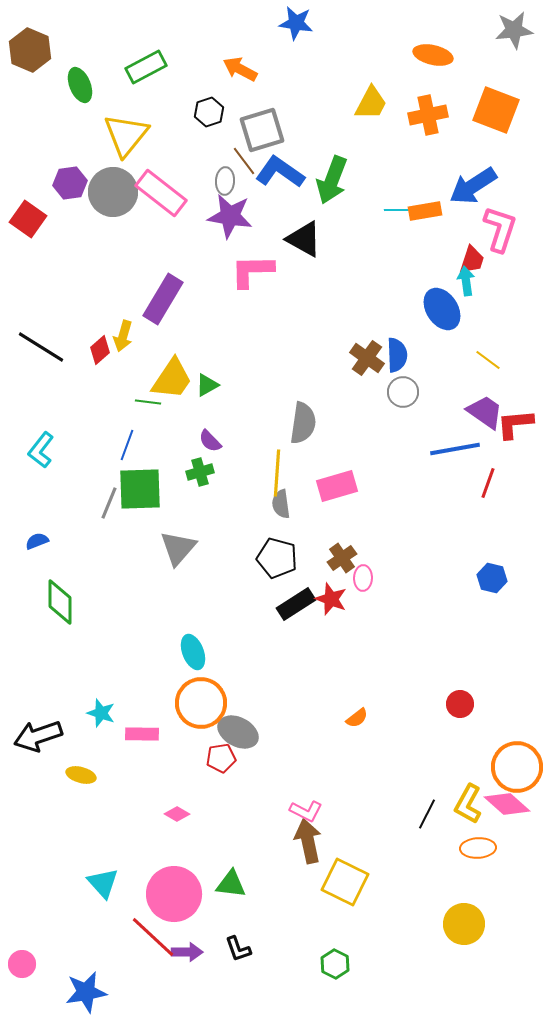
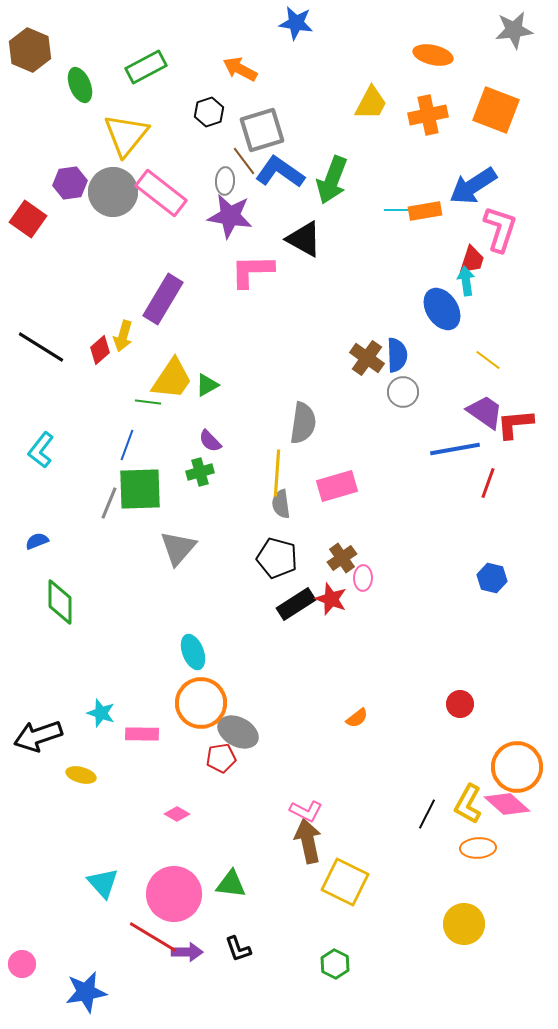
red line at (153, 937): rotated 12 degrees counterclockwise
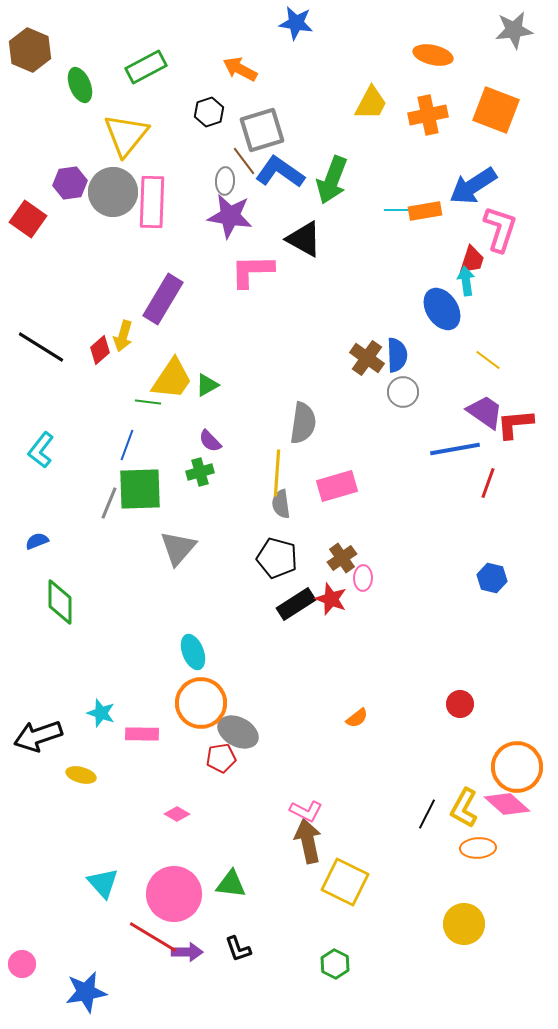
pink rectangle at (161, 193): moved 9 px left, 9 px down; rotated 54 degrees clockwise
yellow L-shape at (468, 804): moved 4 px left, 4 px down
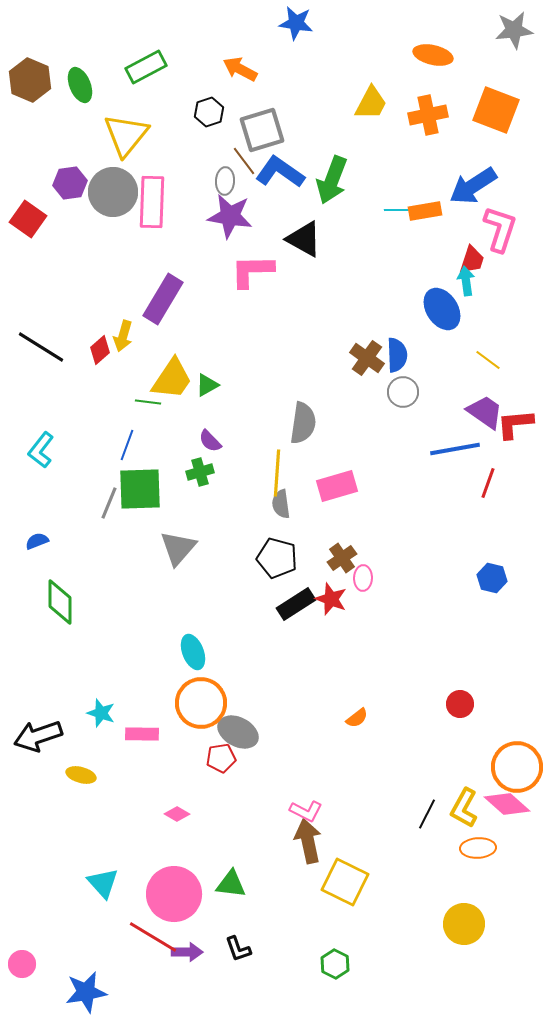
brown hexagon at (30, 50): moved 30 px down
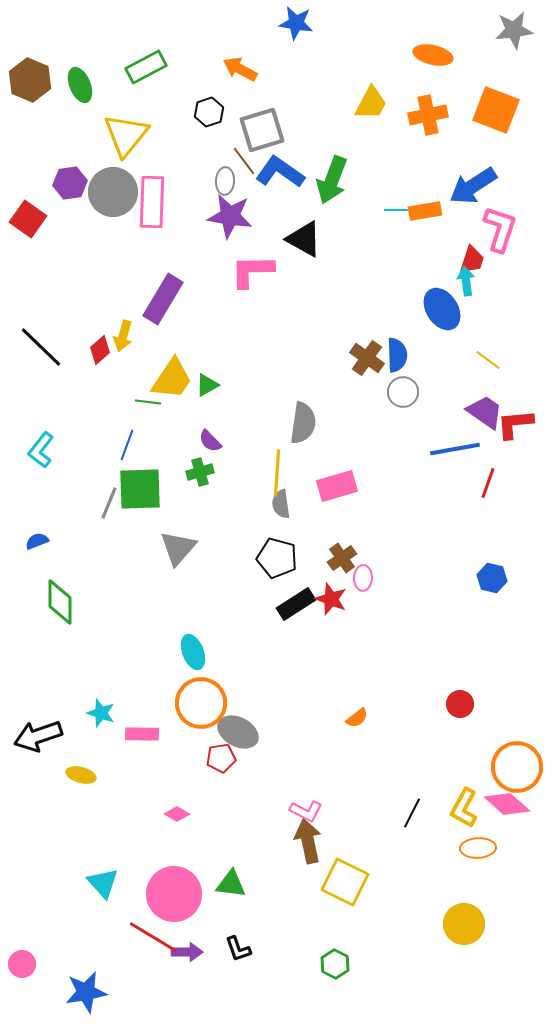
black line at (41, 347): rotated 12 degrees clockwise
black line at (427, 814): moved 15 px left, 1 px up
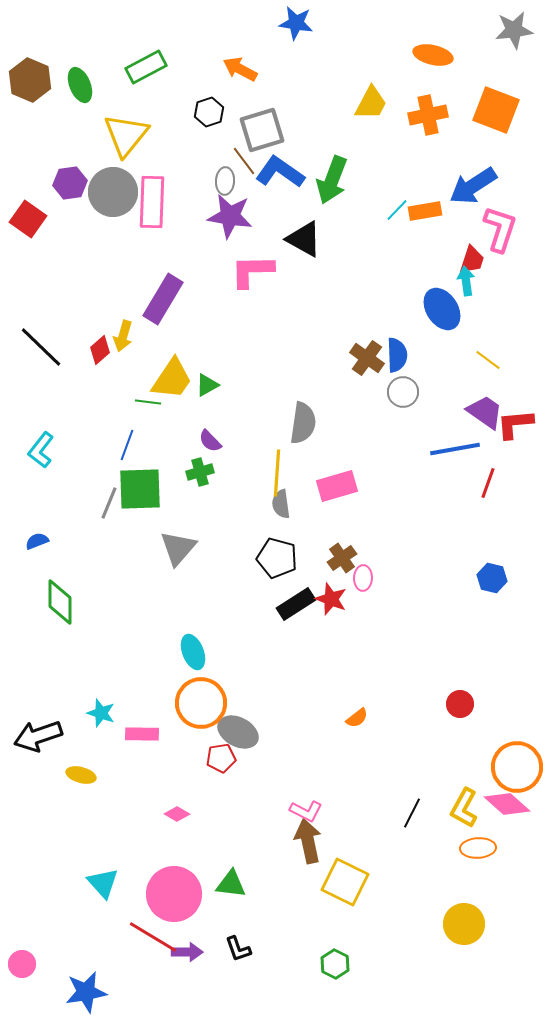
cyan line at (397, 210): rotated 45 degrees counterclockwise
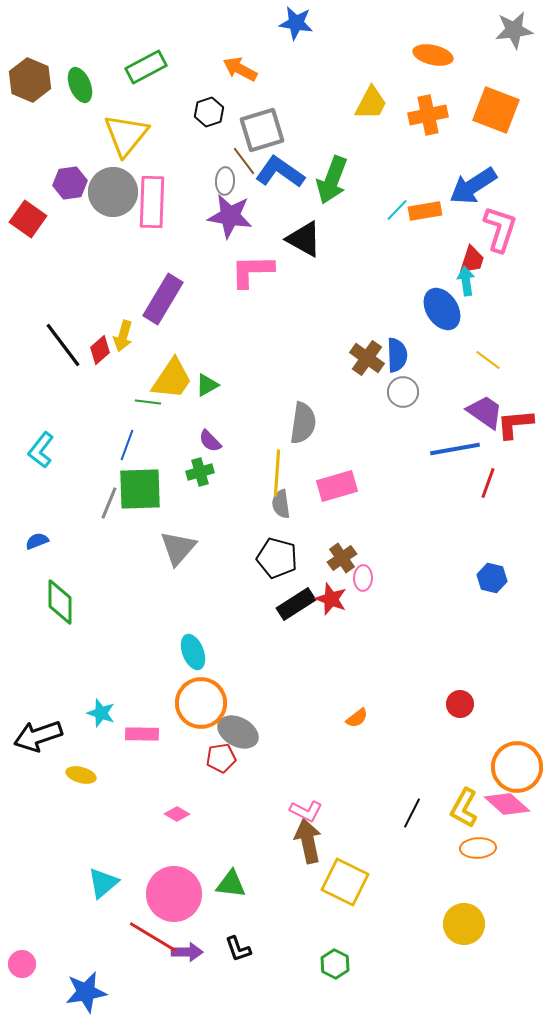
black line at (41, 347): moved 22 px right, 2 px up; rotated 9 degrees clockwise
cyan triangle at (103, 883): rotated 32 degrees clockwise
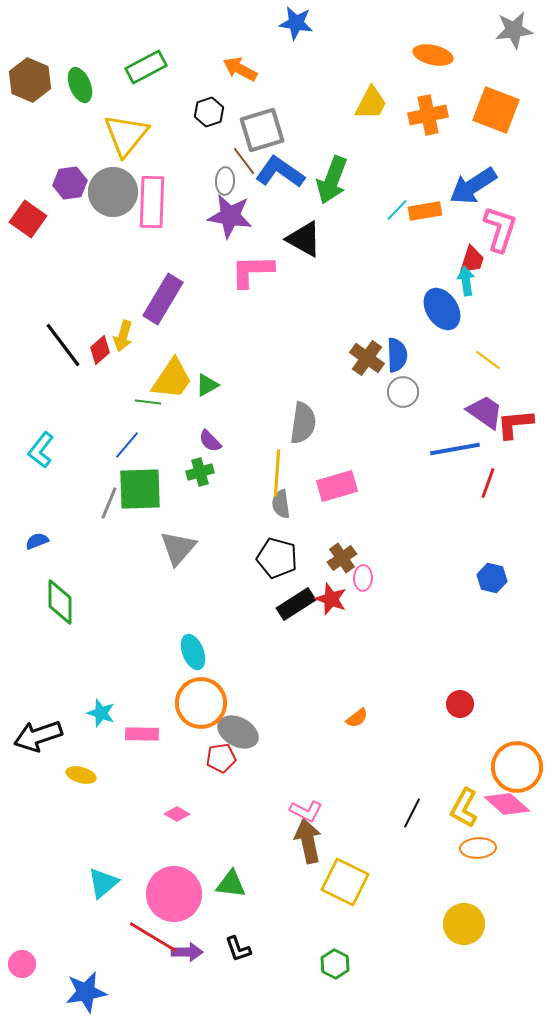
blue line at (127, 445): rotated 20 degrees clockwise
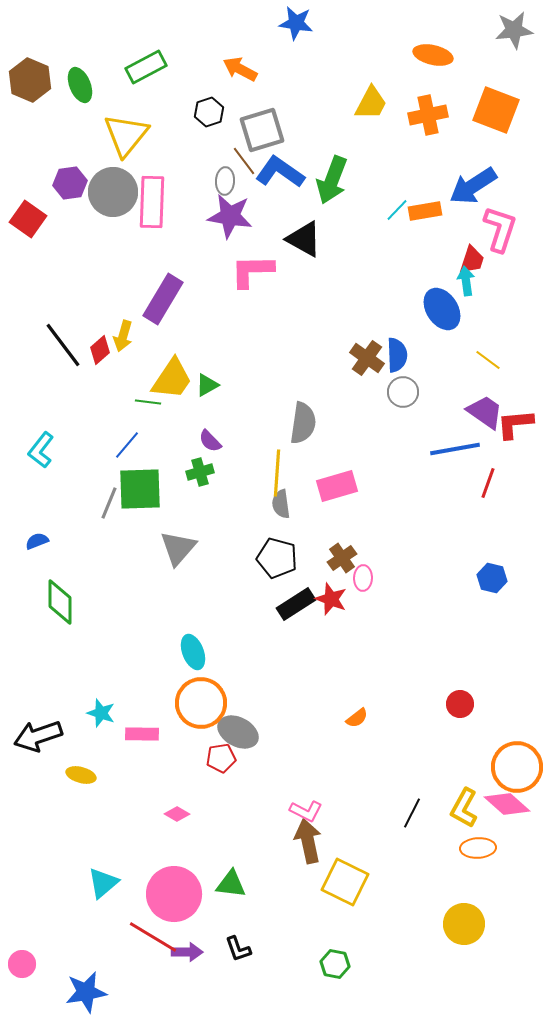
green hexagon at (335, 964): rotated 16 degrees counterclockwise
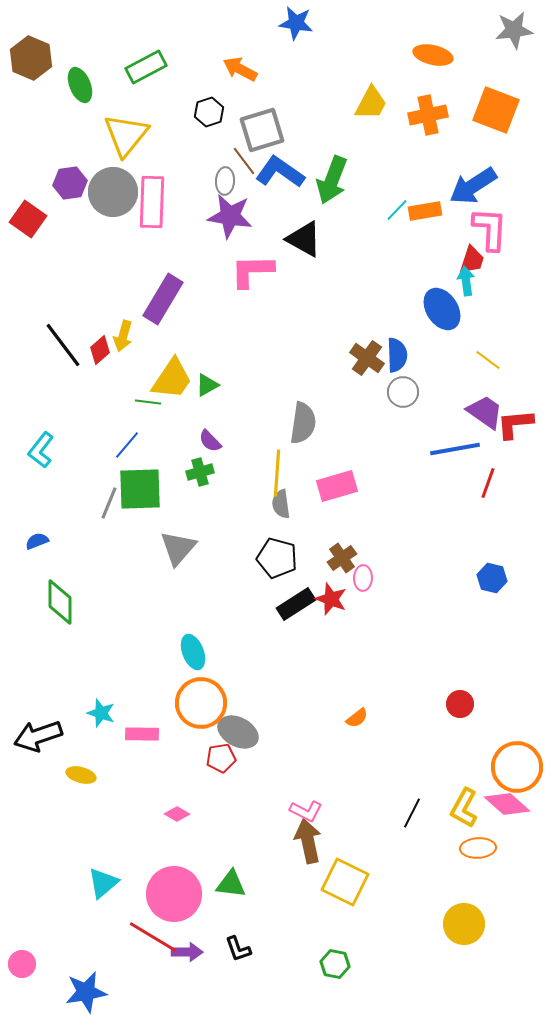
brown hexagon at (30, 80): moved 1 px right, 22 px up
pink L-shape at (500, 229): moved 10 px left; rotated 15 degrees counterclockwise
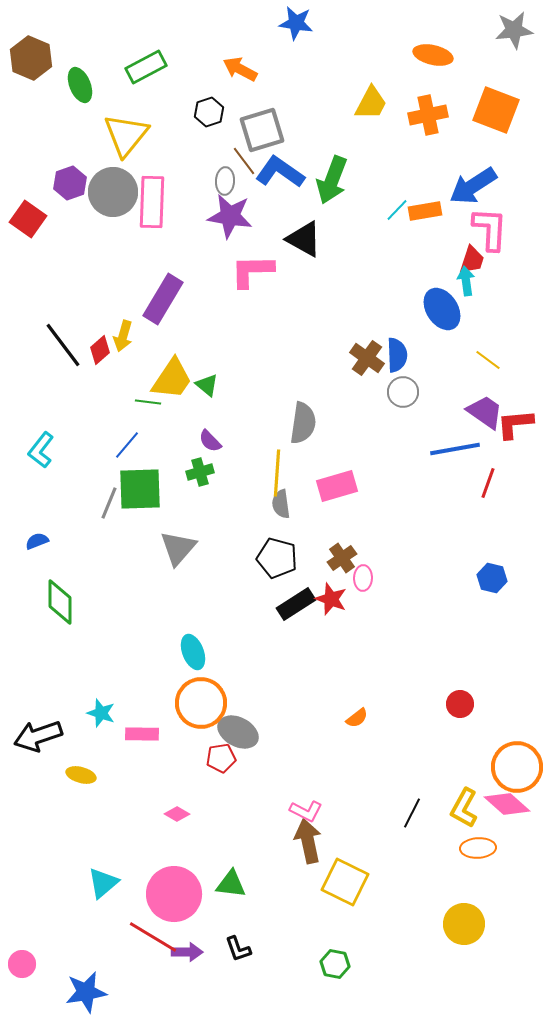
purple hexagon at (70, 183): rotated 12 degrees counterclockwise
green triangle at (207, 385): rotated 50 degrees counterclockwise
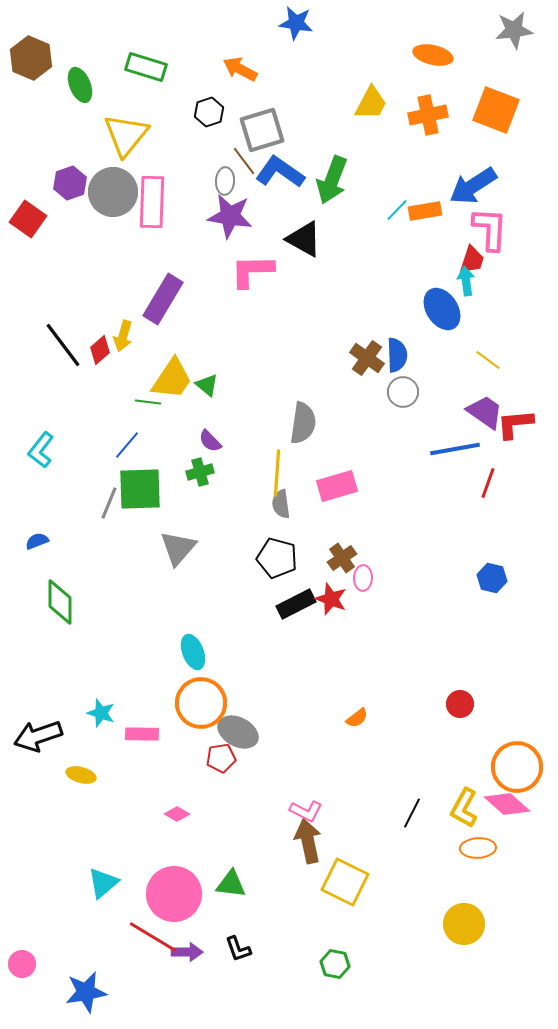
green rectangle at (146, 67): rotated 45 degrees clockwise
black rectangle at (296, 604): rotated 6 degrees clockwise
